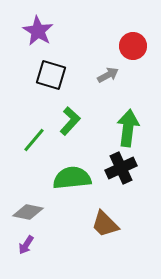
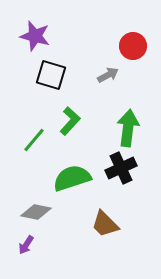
purple star: moved 3 px left, 5 px down; rotated 16 degrees counterclockwise
green semicircle: rotated 12 degrees counterclockwise
gray diamond: moved 8 px right
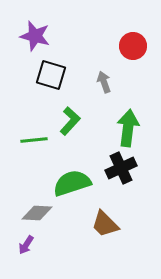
gray arrow: moved 4 px left, 7 px down; rotated 80 degrees counterclockwise
green line: rotated 44 degrees clockwise
green semicircle: moved 5 px down
gray diamond: moved 1 px right, 1 px down; rotated 8 degrees counterclockwise
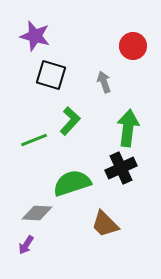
green line: rotated 16 degrees counterclockwise
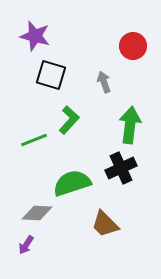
green L-shape: moved 1 px left, 1 px up
green arrow: moved 2 px right, 3 px up
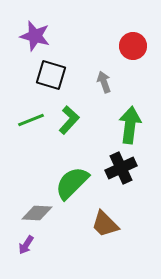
green line: moved 3 px left, 20 px up
green semicircle: rotated 27 degrees counterclockwise
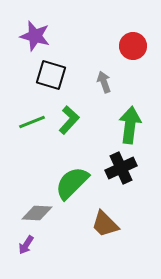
green line: moved 1 px right, 2 px down
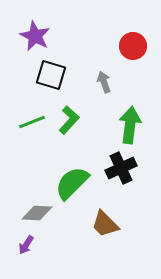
purple star: rotated 12 degrees clockwise
